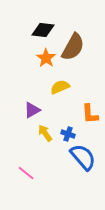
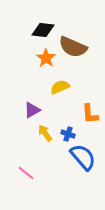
brown semicircle: rotated 84 degrees clockwise
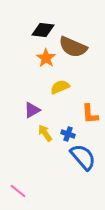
pink line: moved 8 px left, 18 px down
